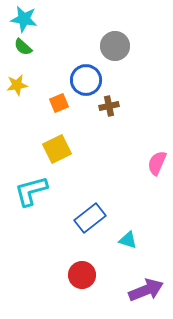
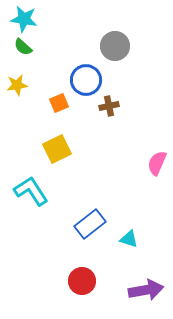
cyan L-shape: rotated 72 degrees clockwise
blue rectangle: moved 6 px down
cyan triangle: moved 1 px right, 1 px up
red circle: moved 6 px down
purple arrow: rotated 12 degrees clockwise
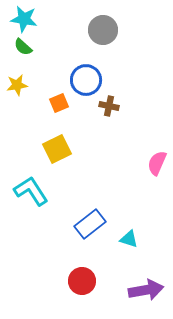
gray circle: moved 12 px left, 16 px up
brown cross: rotated 24 degrees clockwise
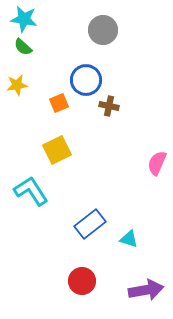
yellow square: moved 1 px down
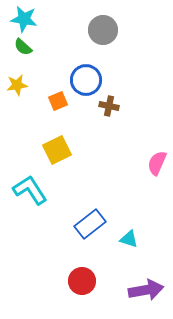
orange square: moved 1 px left, 2 px up
cyan L-shape: moved 1 px left, 1 px up
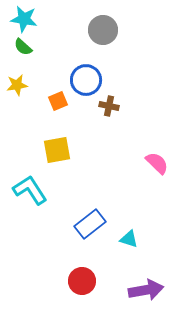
yellow square: rotated 16 degrees clockwise
pink semicircle: rotated 110 degrees clockwise
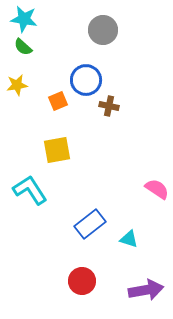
pink semicircle: moved 26 px down; rotated 10 degrees counterclockwise
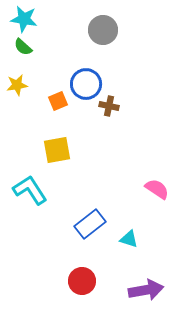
blue circle: moved 4 px down
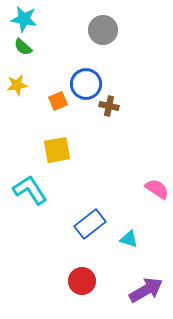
purple arrow: rotated 20 degrees counterclockwise
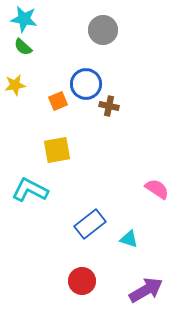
yellow star: moved 2 px left
cyan L-shape: rotated 30 degrees counterclockwise
